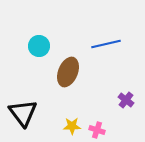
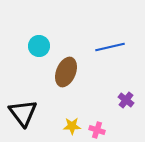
blue line: moved 4 px right, 3 px down
brown ellipse: moved 2 px left
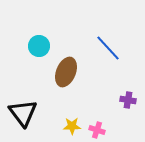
blue line: moved 2 px left, 1 px down; rotated 60 degrees clockwise
purple cross: moved 2 px right; rotated 28 degrees counterclockwise
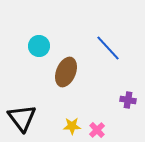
black triangle: moved 1 px left, 5 px down
pink cross: rotated 28 degrees clockwise
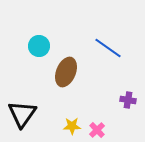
blue line: rotated 12 degrees counterclockwise
black triangle: moved 4 px up; rotated 12 degrees clockwise
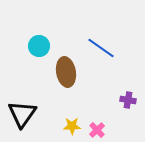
blue line: moved 7 px left
brown ellipse: rotated 32 degrees counterclockwise
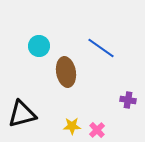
black triangle: rotated 40 degrees clockwise
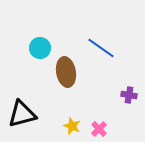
cyan circle: moved 1 px right, 2 px down
purple cross: moved 1 px right, 5 px up
yellow star: rotated 24 degrees clockwise
pink cross: moved 2 px right, 1 px up
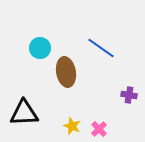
black triangle: moved 2 px right, 1 px up; rotated 12 degrees clockwise
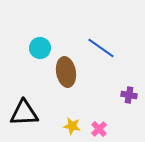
yellow star: rotated 12 degrees counterclockwise
